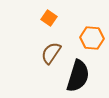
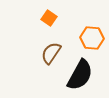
black semicircle: moved 2 px right, 1 px up; rotated 12 degrees clockwise
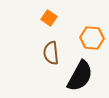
brown semicircle: rotated 40 degrees counterclockwise
black semicircle: moved 1 px down
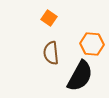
orange hexagon: moved 6 px down
